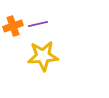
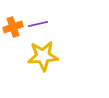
orange cross: moved 1 px down
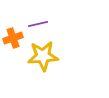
orange cross: moved 11 px down
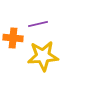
orange cross: rotated 24 degrees clockwise
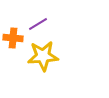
purple line: rotated 18 degrees counterclockwise
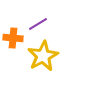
yellow star: rotated 24 degrees counterclockwise
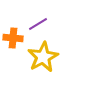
yellow star: moved 1 px down
